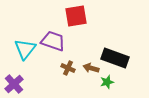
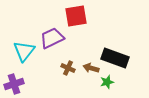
purple trapezoid: moved 1 px left, 3 px up; rotated 45 degrees counterclockwise
cyan triangle: moved 1 px left, 2 px down
purple cross: rotated 24 degrees clockwise
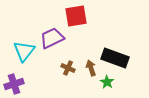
brown arrow: rotated 56 degrees clockwise
green star: rotated 24 degrees counterclockwise
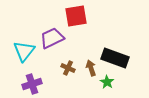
purple cross: moved 18 px right
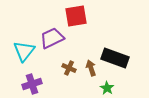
brown cross: moved 1 px right
green star: moved 6 px down
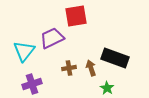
brown cross: rotated 32 degrees counterclockwise
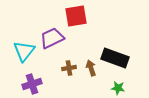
green star: moved 11 px right; rotated 24 degrees counterclockwise
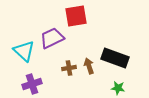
cyan triangle: rotated 25 degrees counterclockwise
brown arrow: moved 2 px left, 2 px up
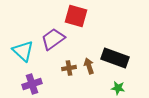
red square: rotated 25 degrees clockwise
purple trapezoid: moved 1 px right, 1 px down; rotated 10 degrees counterclockwise
cyan triangle: moved 1 px left
